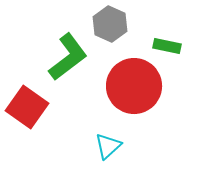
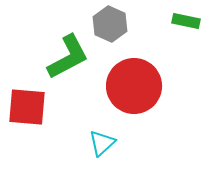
green rectangle: moved 19 px right, 25 px up
green L-shape: rotated 9 degrees clockwise
red square: rotated 30 degrees counterclockwise
cyan triangle: moved 6 px left, 3 px up
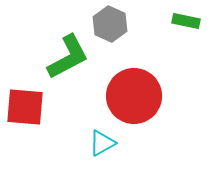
red circle: moved 10 px down
red square: moved 2 px left
cyan triangle: rotated 12 degrees clockwise
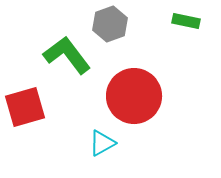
gray hexagon: rotated 16 degrees clockwise
green L-shape: moved 1 px left, 2 px up; rotated 99 degrees counterclockwise
red square: rotated 21 degrees counterclockwise
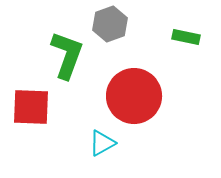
green rectangle: moved 16 px down
green L-shape: rotated 57 degrees clockwise
red square: moved 6 px right; rotated 18 degrees clockwise
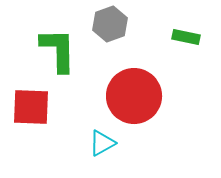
green L-shape: moved 9 px left, 5 px up; rotated 21 degrees counterclockwise
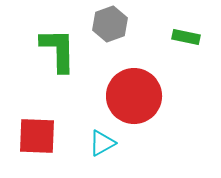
red square: moved 6 px right, 29 px down
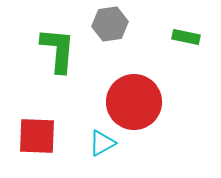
gray hexagon: rotated 12 degrees clockwise
green L-shape: rotated 6 degrees clockwise
red circle: moved 6 px down
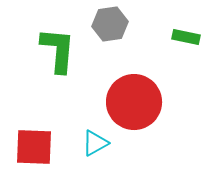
red square: moved 3 px left, 11 px down
cyan triangle: moved 7 px left
